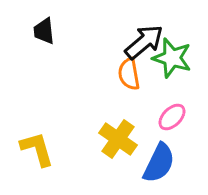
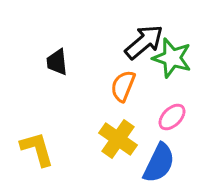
black trapezoid: moved 13 px right, 31 px down
orange semicircle: moved 6 px left, 12 px down; rotated 32 degrees clockwise
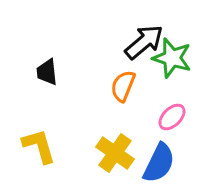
black trapezoid: moved 10 px left, 10 px down
yellow cross: moved 3 px left, 14 px down
yellow L-shape: moved 2 px right, 3 px up
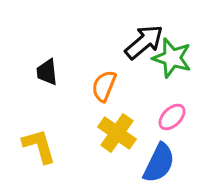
orange semicircle: moved 19 px left
yellow cross: moved 2 px right, 20 px up
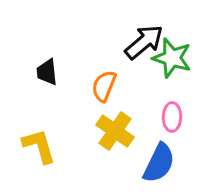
pink ellipse: rotated 44 degrees counterclockwise
yellow cross: moved 2 px left, 2 px up
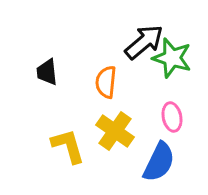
orange semicircle: moved 2 px right, 4 px up; rotated 16 degrees counterclockwise
pink ellipse: rotated 12 degrees counterclockwise
yellow L-shape: moved 29 px right
blue semicircle: moved 1 px up
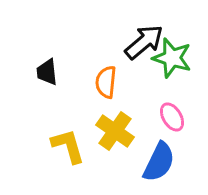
pink ellipse: rotated 20 degrees counterclockwise
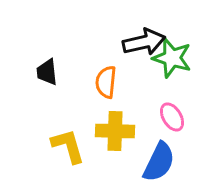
black arrow: rotated 27 degrees clockwise
yellow cross: rotated 33 degrees counterclockwise
